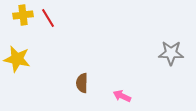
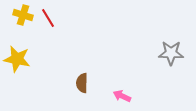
yellow cross: rotated 24 degrees clockwise
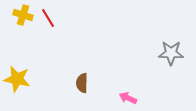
yellow star: moved 20 px down
pink arrow: moved 6 px right, 2 px down
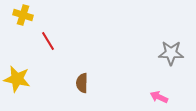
red line: moved 23 px down
pink arrow: moved 31 px right, 1 px up
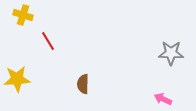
yellow star: rotated 16 degrees counterclockwise
brown semicircle: moved 1 px right, 1 px down
pink arrow: moved 4 px right, 2 px down
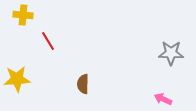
yellow cross: rotated 12 degrees counterclockwise
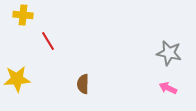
gray star: moved 2 px left; rotated 10 degrees clockwise
pink arrow: moved 5 px right, 11 px up
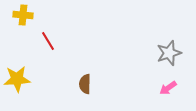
gray star: rotated 30 degrees counterclockwise
brown semicircle: moved 2 px right
pink arrow: rotated 60 degrees counterclockwise
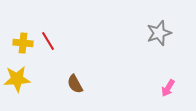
yellow cross: moved 28 px down
gray star: moved 10 px left, 20 px up
brown semicircle: moved 10 px left; rotated 30 degrees counterclockwise
pink arrow: rotated 24 degrees counterclockwise
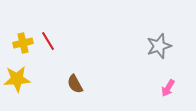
gray star: moved 13 px down
yellow cross: rotated 18 degrees counterclockwise
